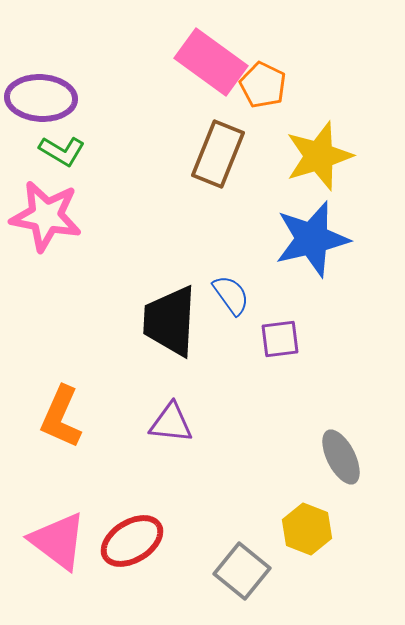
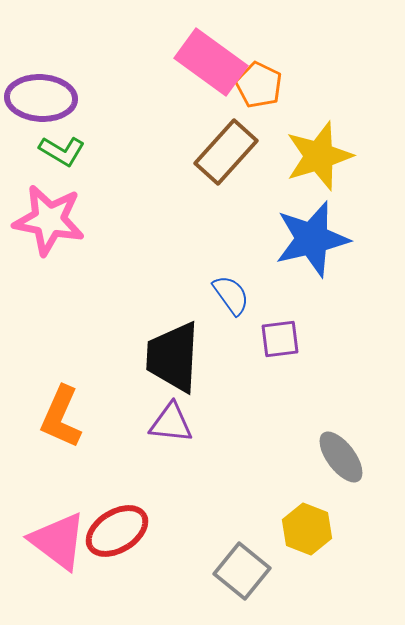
orange pentagon: moved 4 px left
brown rectangle: moved 8 px right, 2 px up; rotated 20 degrees clockwise
pink star: moved 3 px right, 4 px down
black trapezoid: moved 3 px right, 36 px down
gray ellipse: rotated 10 degrees counterclockwise
red ellipse: moved 15 px left, 10 px up
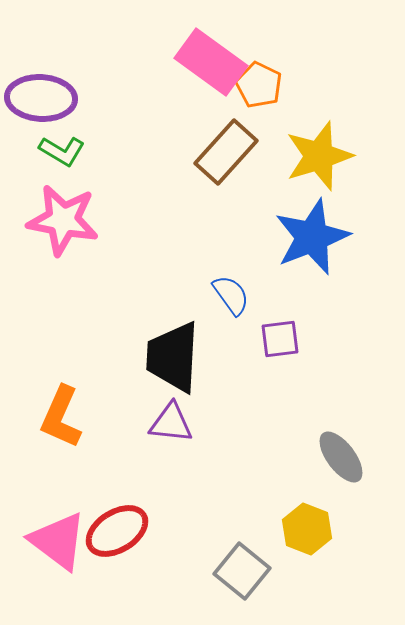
pink star: moved 14 px right
blue star: moved 2 px up; rotated 8 degrees counterclockwise
